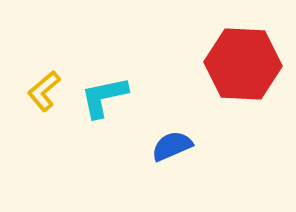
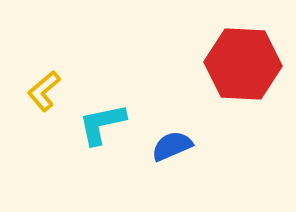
cyan L-shape: moved 2 px left, 27 px down
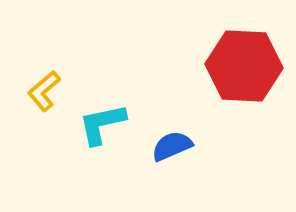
red hexagon: moved 1 px right, 2 px down
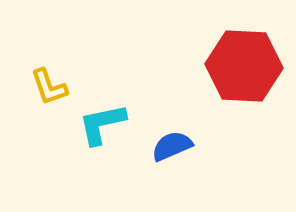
yellow L-shape: moved 5 px right, 4 px up; rotated 69 degrees counterclockwise
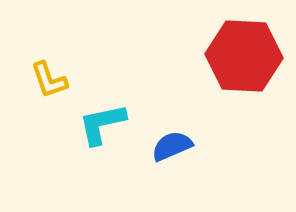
red hexagon: moved 10 px up
yellow L-shape: moved 7 px up
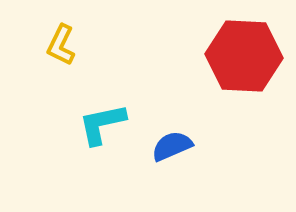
yellow L-shape: moved 12 px right, 35 px up; rotated 45 degrees clockwise
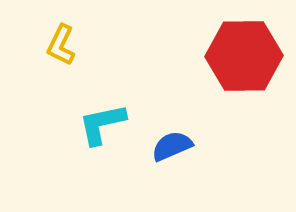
red hexagon: rotated 4 degrees counterclockwise
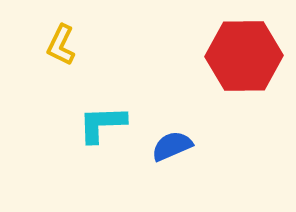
cyan L-shape: rotated 10 degrees clockwise
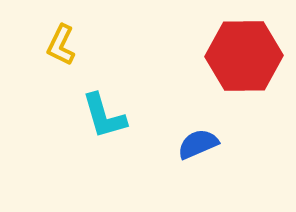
cyan L-shape: moved 2 px right, 8 px up; rotated 104 degrees counterclockwise
blue semicircle: moved 26 px right, 2 px up
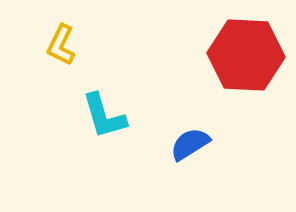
red hexagon: moved 2 px right, 1 px up; rotated 4 degrees clockwise
blue semicircle: moved 8 px left; rotated 9 degrees counterclockwise
